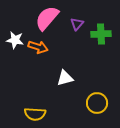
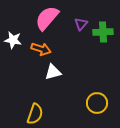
purple triangle: moved 4 px right
green cross: moved 2 px right, 2 px up
white star: moved 2 px left
orange arrow: moved 3 px right, 2 px down
white triangle: moved 12 px left, 6 px up
yellow semicircle: rotated 75 degrees counterclockwise
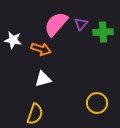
pink semicircle: moved 9 px right, 6 px down
white triangle: moved 10 px left, 7 px down
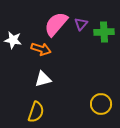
green cross: moved 1 px right
yellow circle: moved 4 px right, 1 px down
yellow semicircle: moved 1 px right, 2 px up
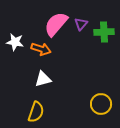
white star: moved 2 px right, 2 px down
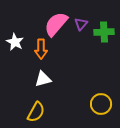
white star: rotated 18 degrees clockwise
orange arrow: rotated 72 degrees clockwise
yellow semicircle: rotated 10 degrees clockwise
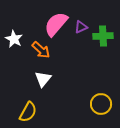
purple triangle: moved 3 px down; rotated 24 degrees clockwise
green cross: moved 1 px left, 4 px down
white star: moved 1 px left, 3 px up
orange arrow: moved 1 px down; rotated 48 degrees counterclockwise
white triangle: rotated 36 degrees counterclockwise
yellow semicircle: moved 8 px left
